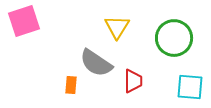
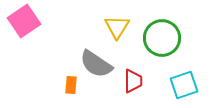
pink square: rotated 16 degrees counterclockwise
green circle: moved 12 px left
gray semicircle: moved 1 px down
cyan square: moved 6 px left, 2 px up; rotated 24 degrees counterclockwise
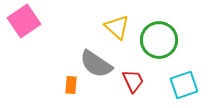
yellow triangle: rotated 20 degrees counterclockwise
green circle: moved 3 px left, 2 px down
red trapezoid: rotated 25 degrees counterclockwise
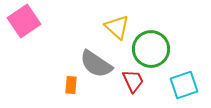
green circle: moved 8 px left, 9 px down
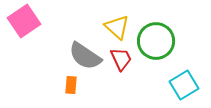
green circle: moved 5 px right, 8 px up
gray semicircle: moved 11 px left, 8 px up
red trapezoid: moved 12 px left, 22 px up
cyan square: rotated 12 degrees counterclockwise
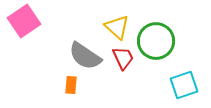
red trapezoid: moved 2 px right, 1 px up
cyan square: rotated 12 degrees clockwise
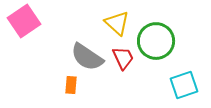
yellow triangle: moved 4 px up
gray semicircle: moved 2 px right, 1 px down
